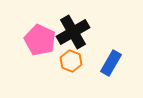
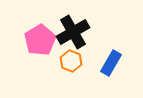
pink pentagon: rotated 16 degrees clockwise
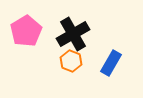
black cross: moved 2 px down
pink pentagon: moved 14 px left, 9 px up
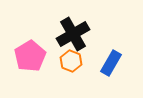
pink pentagon: moved 4 px right, 25 px down
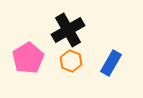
black cross: moved 5 px left, 4 px up
pink pentagon: moved 2 px left, 2 px down
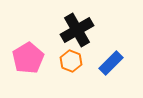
black cross: moved 9 px right
blue rectangle: rotated 15 degrees clockwise
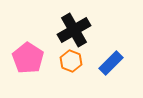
black cross: moved 3 px left
pink pentagon: rotated 8 degrees counterclockwise
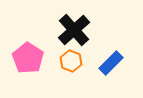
black cross: rotated 12 degrees counterclockwise
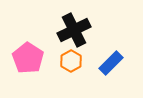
black cross: rotated 16 degrees clockwise
orange hexagon: rotated 10 degrees clockwise
